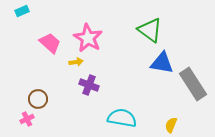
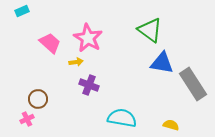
yellow semicircle: rotated 84 degrees clockwise
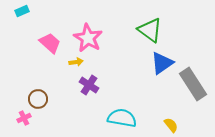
blue triangle: rotated 45 degrees counterclockwise
purple cross: rotated 12 degrees clockwise
pink cross: moved 3 px left, 1 px up
yellow semicircle: rotated 35 degrees clockwise
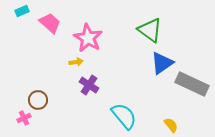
pink trapezoid: moved 20 px up
gray rectangle: moved 1 px left; rotated 32 degrees counterclockwise
brown circle: moved 1 px down
cyan semicircle: moved 2 px right, 2 px up; rotated 40 degrees clockwise
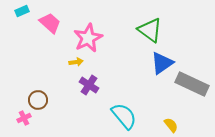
pink star: rotated 16 degrees clockwise
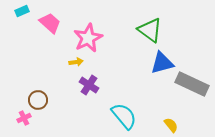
blue triangle: rotated 20 degrees clockwise
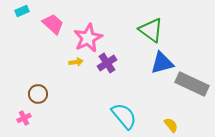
pink trapezoid: moved 3 px right, 1 px down
green triangle: moved 1 px right
purple cross: moved 18 px right, 22 px up; rotated 24 degrees clockwise
brown circle: moved 6 px up
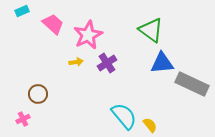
pink star: moved 3 px up
blue triangle: rotated 10 degrees clockwise
pink cross: moved 1 px left, 1 px down
yellow semicircle: moved 21 px left
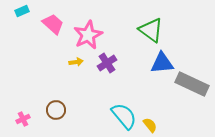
brown circle: moved 18 px right, 16 px down
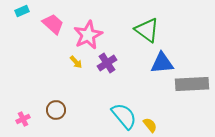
green triangle: moved 4 px left
yellow arrow: rotated 56 degrees clockwise
gray rectangle: rotated 28 degrees counterclockwise
